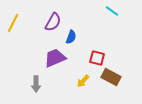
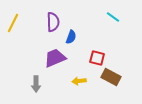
cyan line: moved 1 px right, 6 px down
purple semicircle: rotated 30 degrees counterclockwise
yellow arrow: moved 4 px left; rotated 40 degrees clockwise
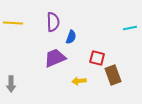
cyan line: moved 17 px right, 11 px down; rotated 48 degrees counterclockwise
yellow line: rotated 66 degrees clockwise
brown rectangle: moved 2 px right, 2 px up; rotated 42 degrees clockwise
gray arrow: moved 25 px left
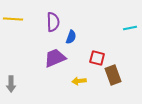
yellow line: moved 4 px up
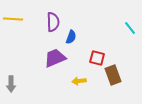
cyan line: rotated 64 degrees clockwise
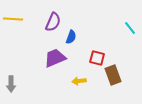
purple semicircle: rotated 24 degrees clockwise
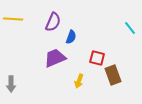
yellow arrow: rotated 64 degrees counterclockwise
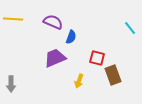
purple semicircle: rotated 90 degrees counterclockwise
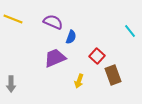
yellow line: rotated 18 degrees clockwise
cyan line: moved 3 px down
red square: moved 2 px up; rotated 28 degrees clockwise
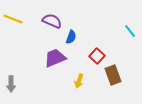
purple semicircle: moved 1 px left, 1 px up
